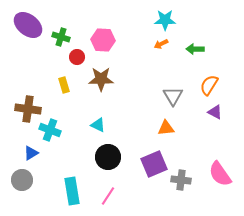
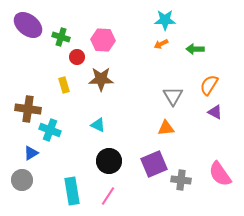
black circle: moved 1 px right, 4 px down
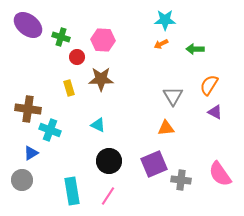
yellow rectangle: moved 5 px right, 3 px down
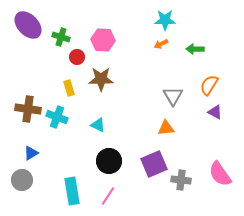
purple ellipse: rotated 8 degrees clockwise
cyan cross: moved 7 px right, 13 px up
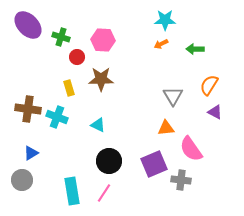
pink semicircle: moved 29 px left, 25 px up
pink line: moved 4 px left, 3 px up
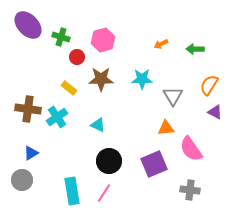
cyan star: moved 23 px left, 59 px down
pink hexagon: rotated 20 degrees counterclockwise
yellow rectangle: rotated 35 degrees counterclockwise
cyan cross: rotated 35 degrees clockwise
gray cross: moved 9 px right, 10 px down
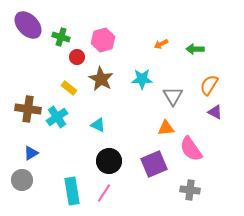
brown star: rotated 30 degrees clockwise
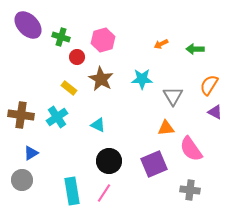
brown cross: moved 7 px left, 6 px down
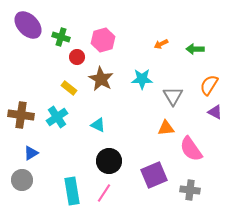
purple square: moved 11 px down
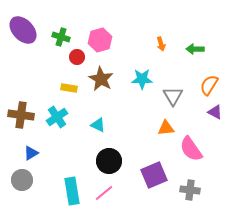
purple ellipse: moved 5 px left, 5 px down
pink hexagon: moved 3 px left
orange arrow: rotated 80 degrees counterclockwise
yellow rectangle: rotated 28 degrees counterclockwise
pink line: rotated 18 degrees clockwise
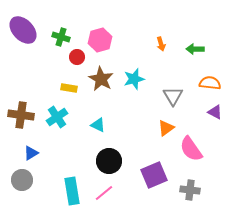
cyan star: moved 8 px left; rotated 15 degrees counterclockwise
orange semicircle: moved 1 px right, 2 px up; rotated 65 degrees clockwise
orange triangle: rotated 30 degrees counterclockwise
